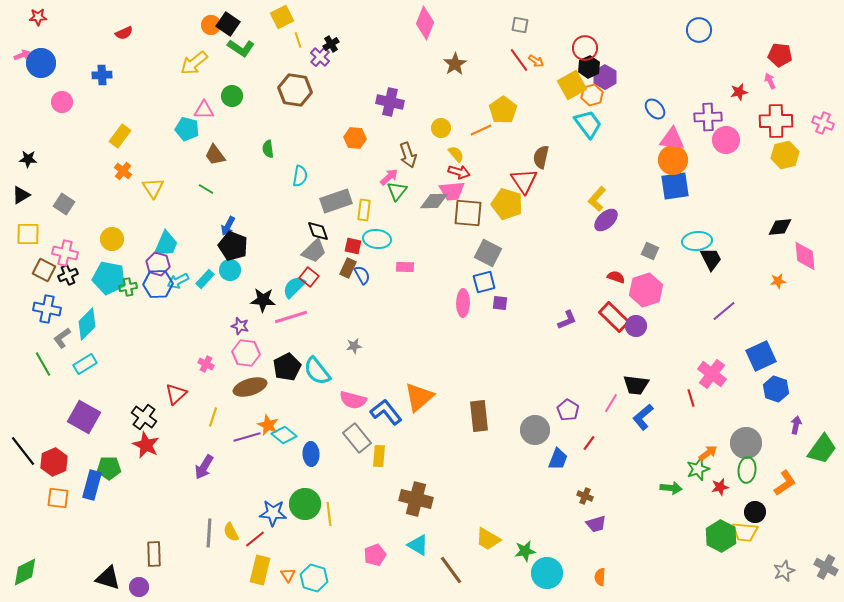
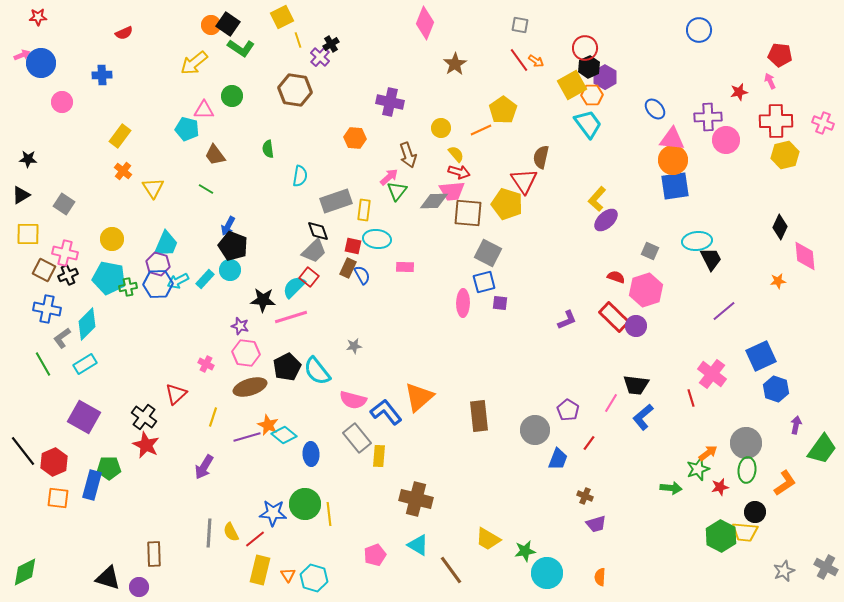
orange hexagon at (592, 95): rotated 15 degrees clockwise
black diamond at (780, 227): rotated 60 degrees counterclockwise
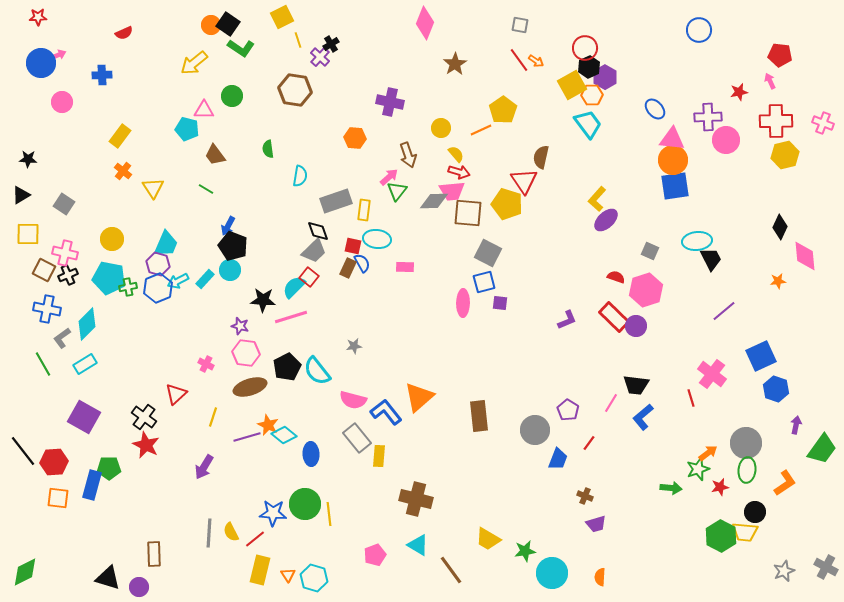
pink arrow at (22, 55): moved 36 px right
blue semicircle at (362, 275): moved 12 px up
blue hexagon at (158, 284): moved 4 px down; rotated 20 degrees counterclockwise
red hexagon at (54, 462): rotated 20 degrees clockwise
cyan circle at (547, 573): moved 5 px right
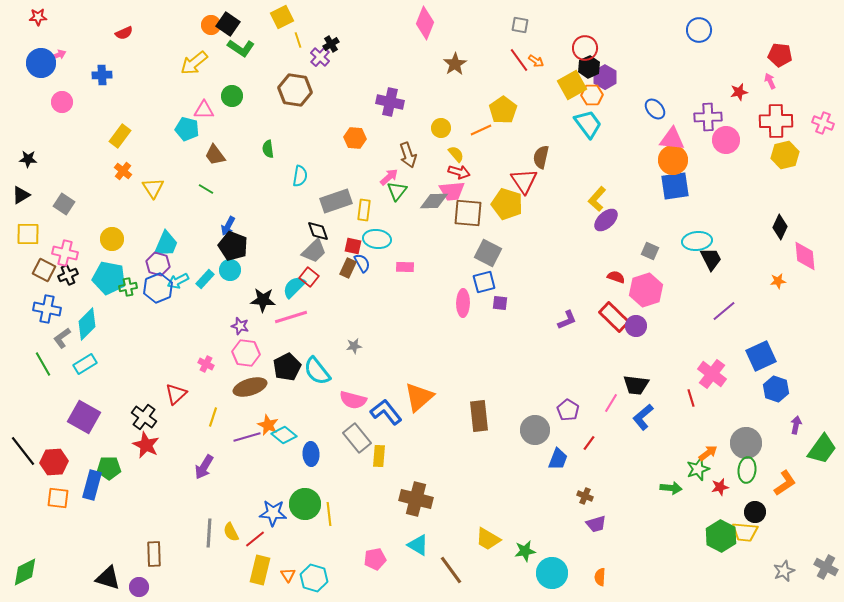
pink pentagon at (375, 555): moved 4 px down; rotated 10 degrees clockwise
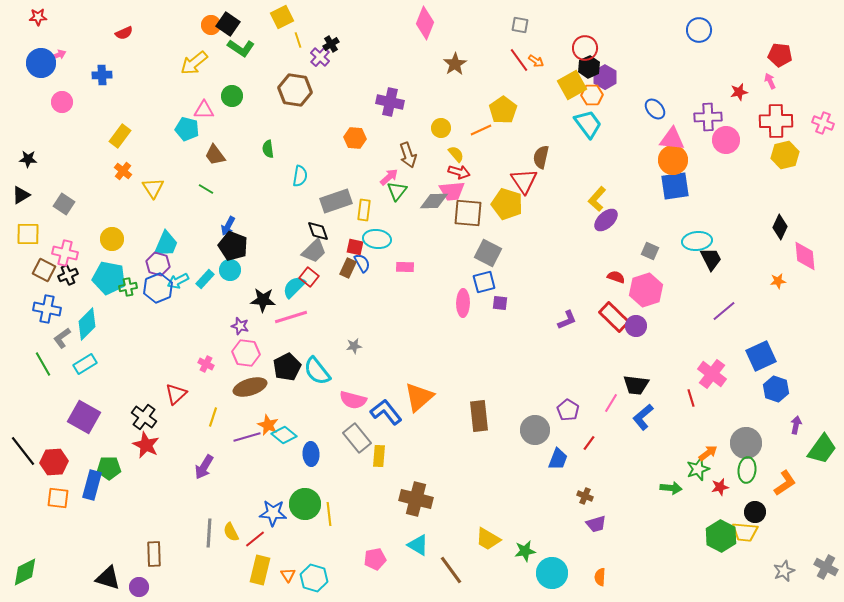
red square at (353, 246): moved 2 px right, 1 px down
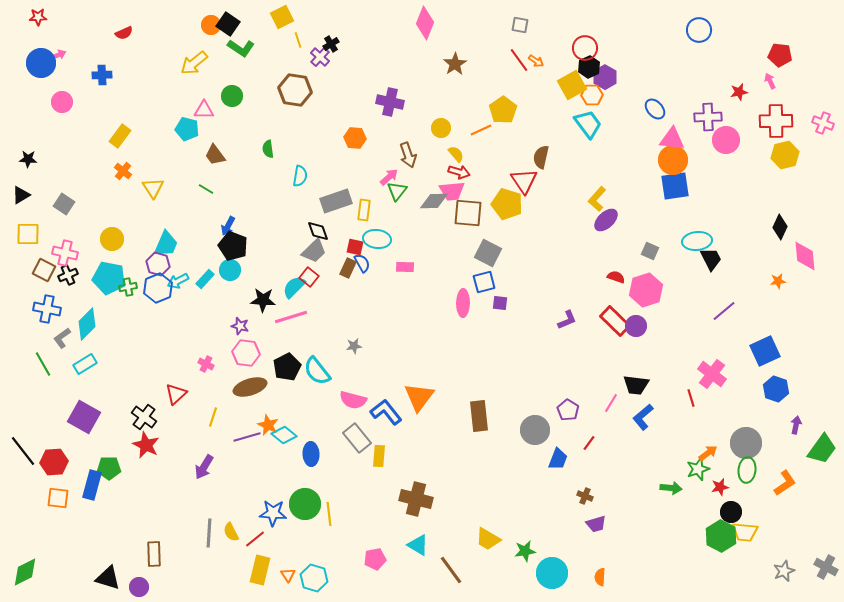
red rectangle at (614, 317): moved 1 px right, 4 px down
blue square at (761, 356): moved 4 px right, 5 px up
orange triangle at (419, 397): rotated 12 degrees counterclockwise
black circle at (755, 512): moved 24 px left
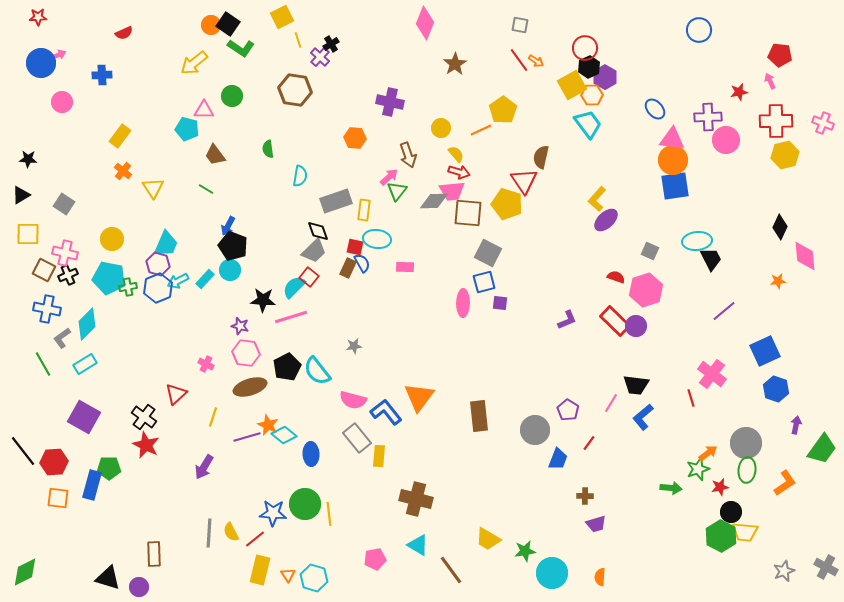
brown cross at (585, 496): rotated 21 degrees counterclockwise
